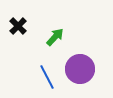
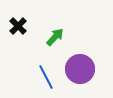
blue line: moved 1 px left
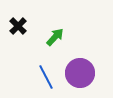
purple circle: moved 4 px down
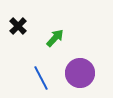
green arrow: moved 1 px down
blue line: moved 5 px left, 1 px down
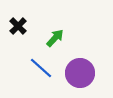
blue line: moved 10 px up; rotated 20 degrees counterclockwise
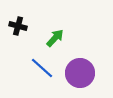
black cross: rotated 30 degrees counterclockwise
blue line: moved 1 px right
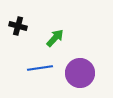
blue line: moved 2 px left; rotated 50 degrees counterclockwise
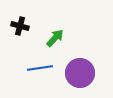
black cross: moved 2 px right
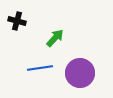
black cross: moved 3 px left, 5 px up
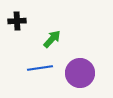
black cross: rotated 18 degrees counterclockwise
green arrow: moved 3 px left, 1 px down
